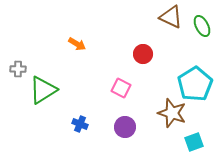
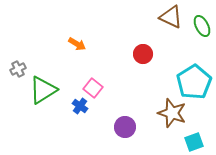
gray cross: rotated 28 degrees counterclockwise
cyan pentagon: moved 1 px left, 2 px up
pink square: moved 28 px left; rotated 12 degrees clockwise
blue cross: moved 18 px up; rotated 14 degrees clockwise
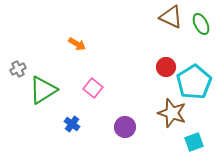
green ellipse: moved 1 px left, 2 px up
red circle: moved 23 px right, 13 px down
blue cross: moved 8 px left, 18 px down
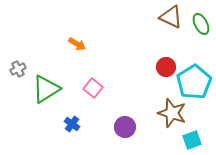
green triangle: moved 3 px right, 1 px up
cyan square: moved 2 px left, 2 px up
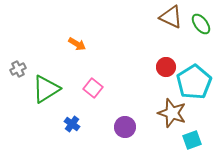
green ellipse: rotated 10 degrees counterclockwise
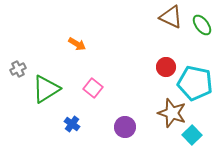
green ellipse: moved 1 px right, 1 px down
cyan pentagon: moved 1 px right, 1 px down; rotated 28 degrees counterclockwise
cyan square: moved 5 px up; rotated 24 degrees counterclockwise
